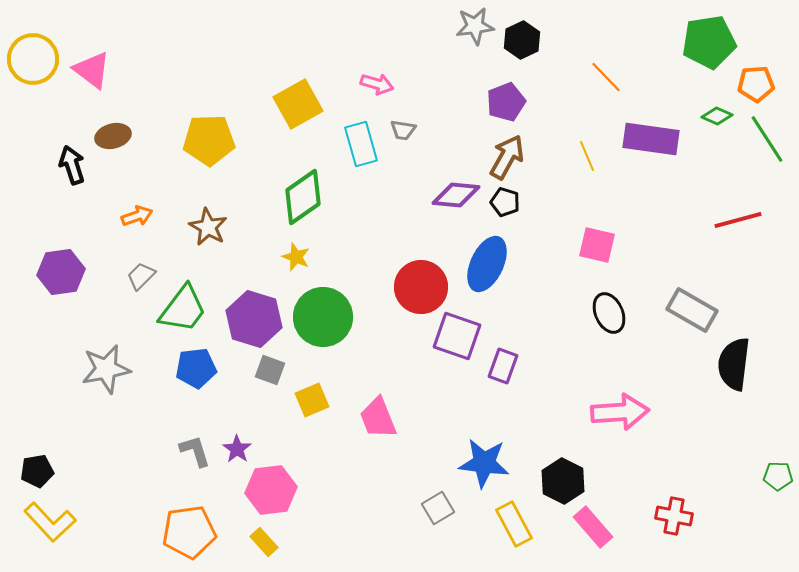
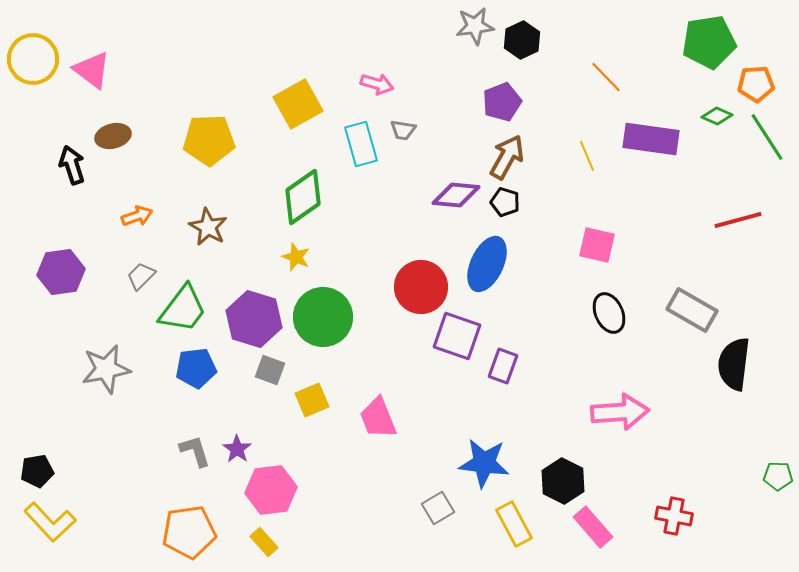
purple pentagon at (506, 102): moved 4 px left
green line at (767, 139): moved 2 px up
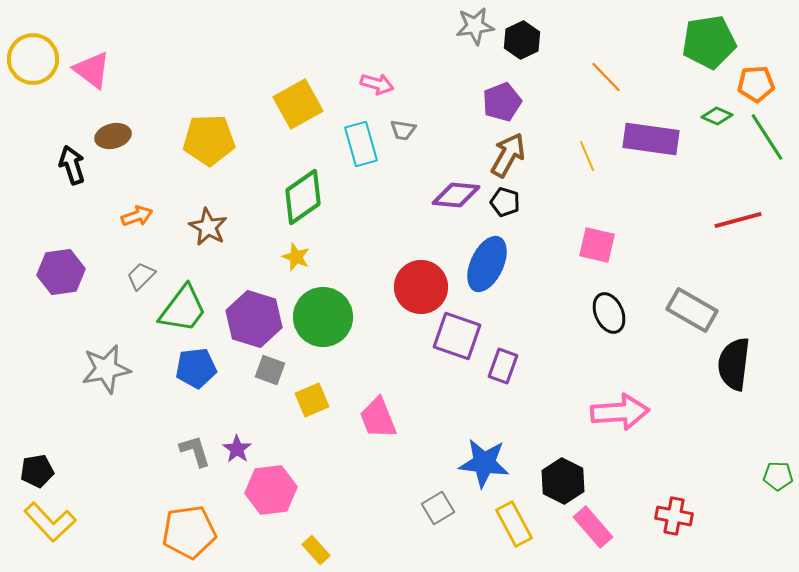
brown arrow at (507, 157): moved 1 px right, 2 px up
yellow rectangle at (264, 542): moved 52 px right, 8 px down
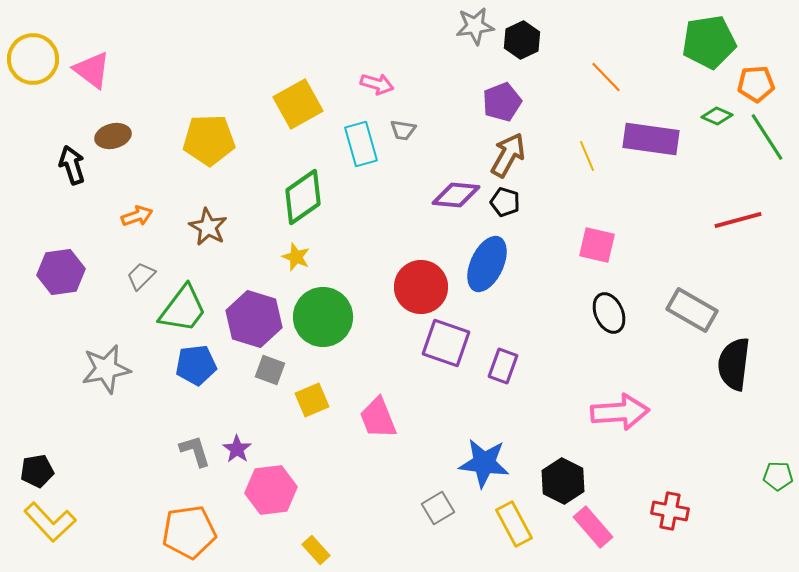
purple square at (457, 336): moved 11 px left, 7 px down
blue pentagon at (196, 368): moved 3 px up
red cross at (674, 516): moved 4 px left, 5 px up
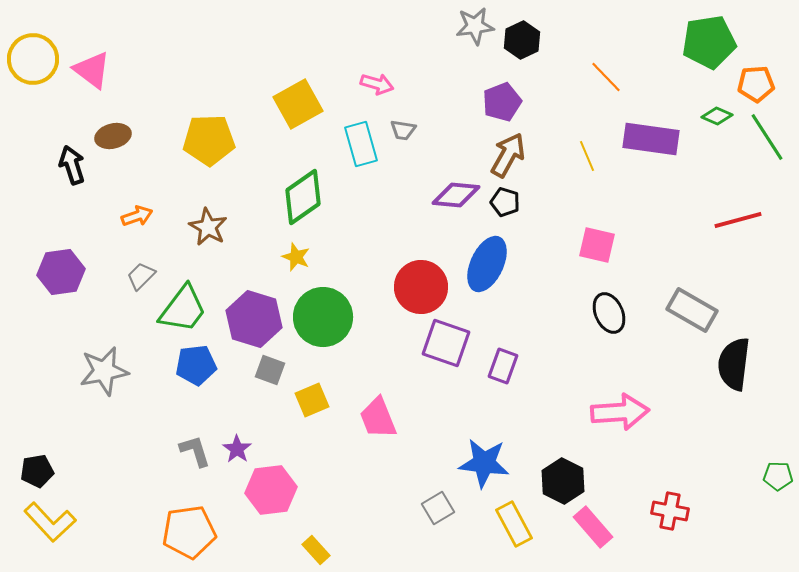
gray star at (106, 369): moved 2 px left, 2 px down
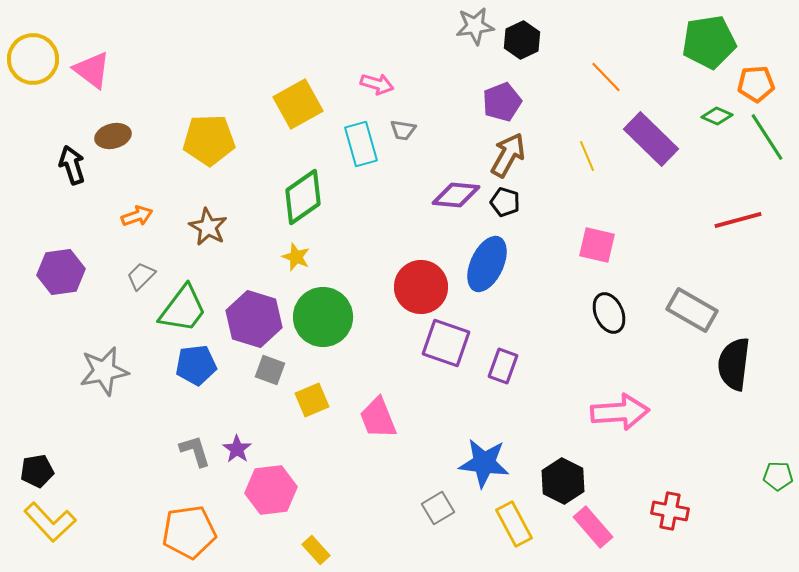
purple rectangle at (651, 139): rotated 36 degrees clockwise
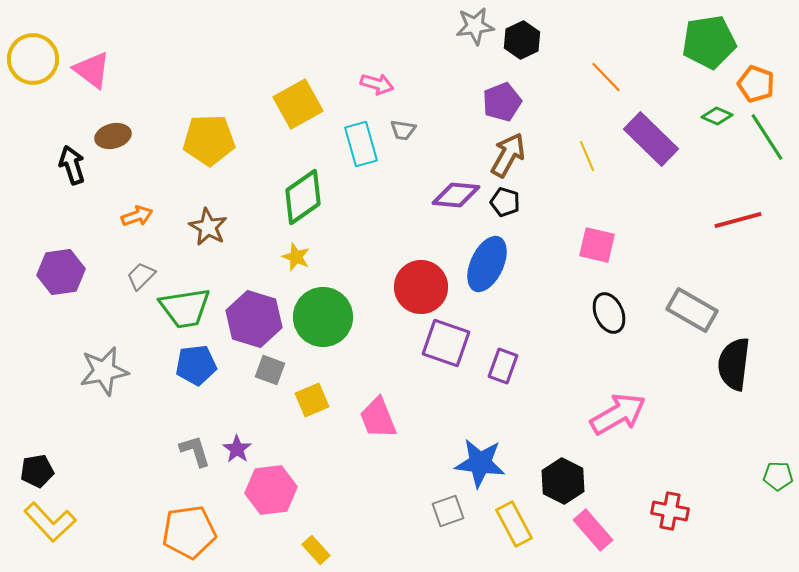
orange pentagon at (756, 84): rotated 24 degrees clockwise
green trapezoid at (183, 309): moved 2 px right, 1 px up; rotated 44 degrees clockwise
pink arrow at (620, 412): moved 2 px left, 2 px down; rotated 26 degrees counterclockwise
blue star at (484, 463): moved 4 px left
gray square at (438, 508): moved 10 px right, 3 px down; rotated 12 degrees clockwise
pink rectangle at (593, 527): moved 3 px down
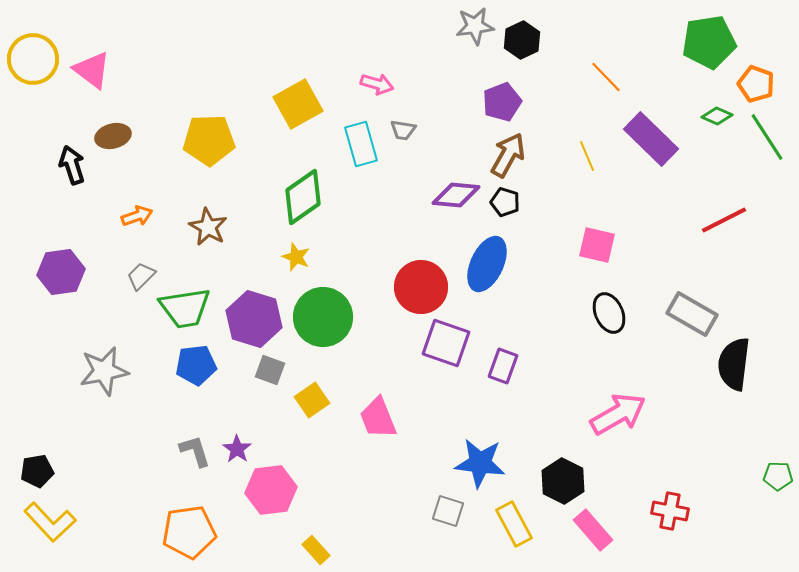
red line at (738, 220): moved 14 px left; rotated 12 degrees counterclockwise
gray rectangle at (692, 310): moved 4 px down
yellow square at (312, 400): rotated 12 degrees counterclockwise
gray square at (448, 511): rotated 36 degrees clockwise
